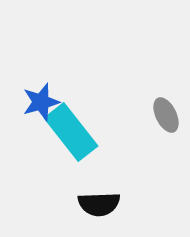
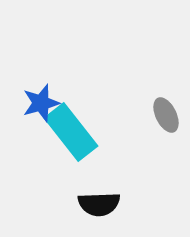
blue star: moved 1 px down
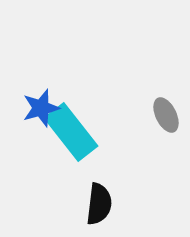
blue star: moved 5 px down
black semicircle: rotated 81 degrees counterclockwise
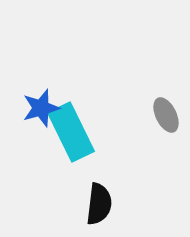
cyan rectangle: rotated 12 degrees clockwise
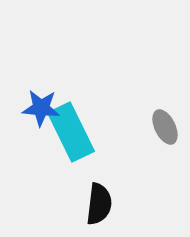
blue star: rotated 21 degrees clockwise
gray ellipse: moved 1 px left, 12 px down
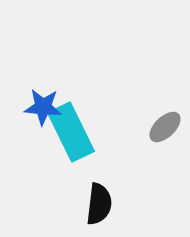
blue star: moved 2 px right, 1 px up
gray ellipse: rotated 72 degrees clockwise
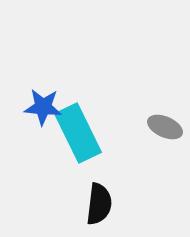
gray ellipse: rotated 68 degrees clockwise
cyan rectangle: moved 7 px right, 1 px down
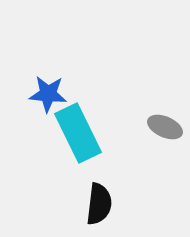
blue star: moved 5 px right, 13 px up
